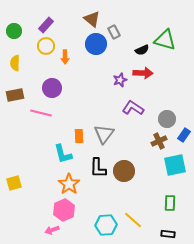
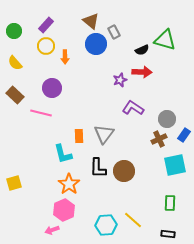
brown triangle: moved 1 px left, 2 px down
yellow semicircle: rotated 42 degrees counterclockwise
red arrow: moved 1 px left, 1 px up
brown rectangle: rotated 54 degrees clockwise
brown cross: moved 2 px up
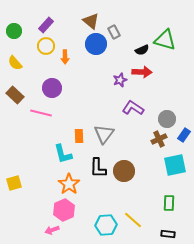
green rectangle: moved 1 px left
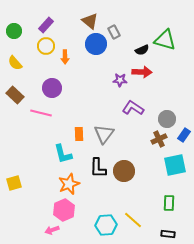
brown triangle: moved 1 px left
purple star: rotated 24 degrees clockwise
orange rectangle: moved 2 px up
orange star: rotated 15 degrees clockwise
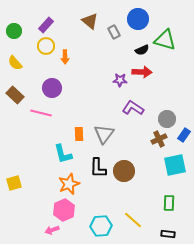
blue circle: moved 42 px right, 25 px up
cyan hexagon: moved 5 px left, 1 px down
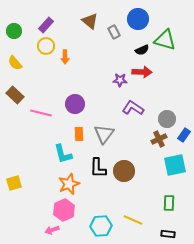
purple circle: moved 23 px right, 16 px down
yellow line: rotated 18 degrees counterclockwise
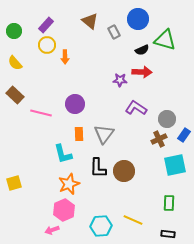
yellow circle: moved 1 px right, 1 px up
purple L-shape: moved 3 px right
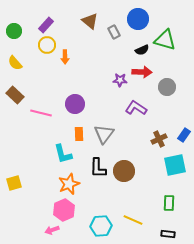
gray circle: moved 32 px up
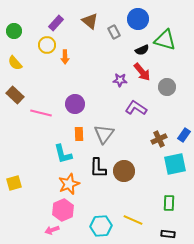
purple rectangle: moved 10 px right, 2 px up
red arrow: rotated 48 degrees clockwise
cyan square: moved 1 px up
pink hexagon: moved 1 px left
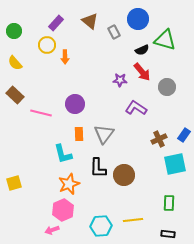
brown circle: moved 4 px down
yellow line: rotated 30 degrees counterclockwise
